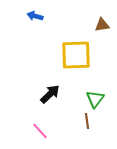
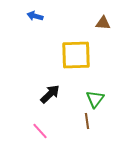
brown triangle: moved 1 px right, 2 px up; rotated 14 degrees clockwise
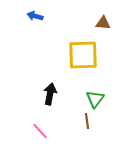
yellow square: moved 7 px right
black arrow: rotated 35 degrees counterclockwise
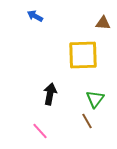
blue arrow: rotated 14 degrees clockwise
brown line: rotated 21 degrees counterclockwise
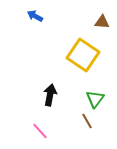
brown triangle: moved 1 px left, 1 px up
yellow square: rotated 36 degrees clockwise
black arrow: moved 1 px down
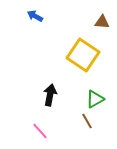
green triangle: rotated 24 degrees clockwise
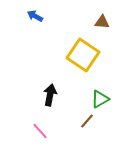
green triangle: moved 5 px right
brown line: rotated 70 degrees clockwise
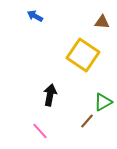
green triangle: moved 3 px right, 3 px down
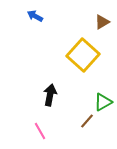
brown triangle: rotated 35 degrees counterclockwise
yellow square: rotated 8 degrees clockwise
pink line: rotated 12 degrees clockwise
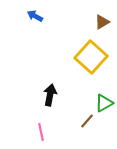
yellow square: moved 8 px right, 2 px down
green triangle: moved 1 px right, 1 px down
pink line: moved 1 px right, 1 px down; rotated 18 degrees clockwise
